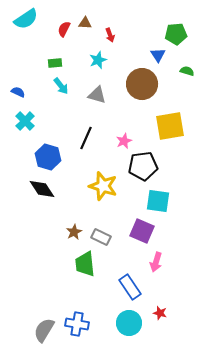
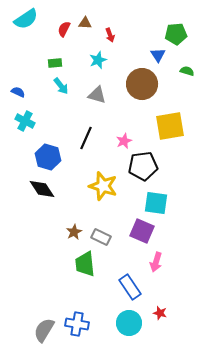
cyan cross: rotated 18 degrees counterclockwise
cyan square: moved 2 px left, 2 px down
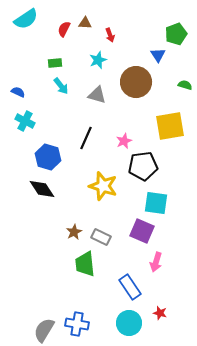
green pentagon: rotated 15 degrees counterclockwise
green semicircle: moved 2 px left, 14 px down
brown circle: moved 6 px left, 2 px up
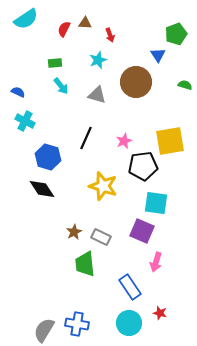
yellow square: moved 15 px down
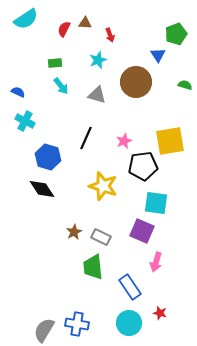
green trapezoid: moved 8 px right, 3 px down
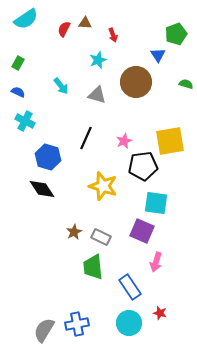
red arrow: moved 3 px right
green rectangle: moved 37 px left; rotated 56 degrees counterclockwise
green semicircle: moved 1 px right, 1 px up
blue cross: rotated 20 degrees counterclockwise
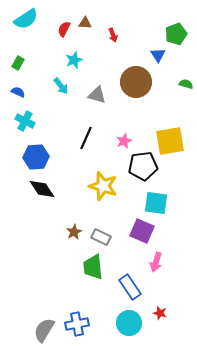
cyan star: moved 24 px left
blue hexagon: moved 12 px left; rotated 20 degrees counterclockwise
